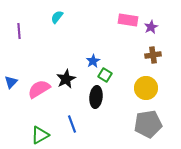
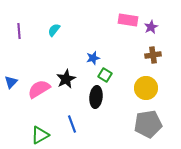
cyan semicircle: moved 3 px left, 13 px down
blue star: moved 3 px up; rotated 16 degrees clockwise
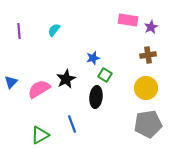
brown cross: moved 5 px left
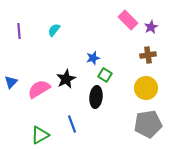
pink rectangle: rotated 36 degrees clockwise
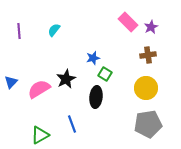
pink rectangle: moved 2 px down
green square: moved 1 px up
